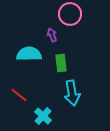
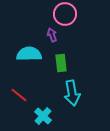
pink circle: moved 5 px left
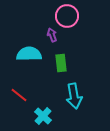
pink circle: moved 2 px right, 2 px down
cyan arrow: moved 2 px right, 3 px down
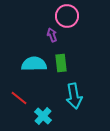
cyan semicircle: moved 5 px right, 10 px down
red line: moved 3 px down
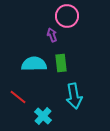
red line: moved 1 px left, 1 px up
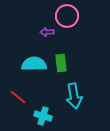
purple arrow: moved 5 px left, 3 px up; rotated 72 degrees counterclockwise
cyan cross: rotated 24 degrees counterclockwise
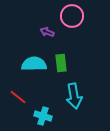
pink circle: moved 5 px right
purple arrow: rotated 24 degrees clockwise
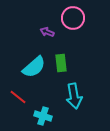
pink circle: moved 1 px right, 2 px down
cyan semicircle: moved 3 px down; rotated 140 degrees clockwise
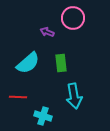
cyan semicircle: moved 6 px left, 4 px up
red line: rotated 36 degrees counterclockwise
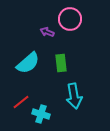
pink circle: moved 3 px left, 1 px down
red line: moved 3 px right, 5 px down; rotated 42 degrees counterclockwise
cyan cross: moved 2 px left, 2 px up
